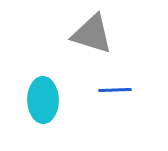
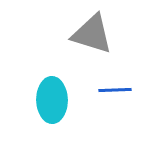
cyan ellipse: moved 9 px right
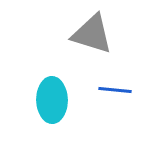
blue line: rotated 8 degrees clockwise
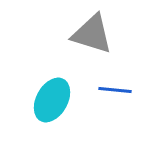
cyan ellipse: rotated 30 degrees clockwise
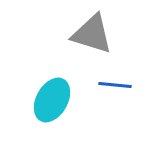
blue line: moved 5 px up
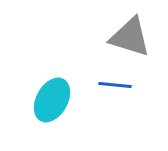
gray triangle: moved 38 px right, 3 px down
